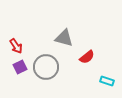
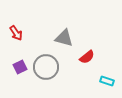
red arrow: moved 13 px up
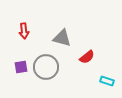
red arrow: moved 8 px right, 2 px up; rotated 28 degrees clockwise
gray triangle: moved 2 px left
purple square: moved 1 px right; rotated 16 degrees clockwise
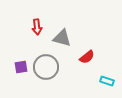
red arrow: moved 13 px right, 4 px up
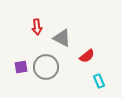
gray triangle: rotated 12 degrees clockwise
red semicircle: moved 1 px up
cyan rectangle: moved 8 px left; rotated 48 degrees clockwise
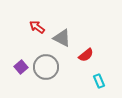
red arrow: rotated 133 degrees clockwise
red semicircle: moved 1 px left, 1 px up
purple square: rotated 32 degrees counterclockwise
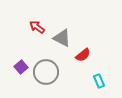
red semicircle: moved 3 px left
gray circle: moved 5 px down
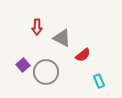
red arrow: rotated 126 degrees counterclockwise
purple square: moved 2 px right, 2 px up
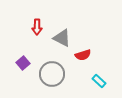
red semicircle: rotated 21 degrees clockwise
purple square: moved 2 px up
gray circle: moved 6 px right, 2 px down
cyan rectangle: rotated 24 degrees counterclockwise
